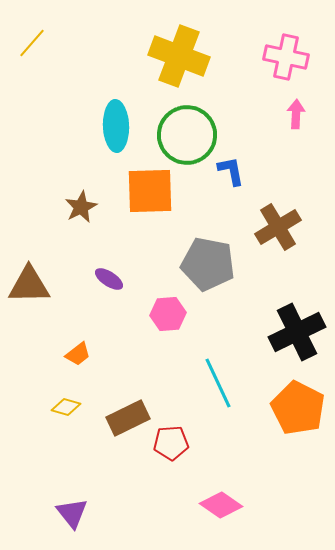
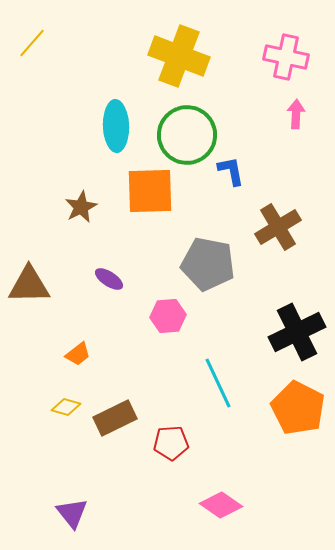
pink hexagon: moved 2 px down
brown rectangle: moved 13 px left
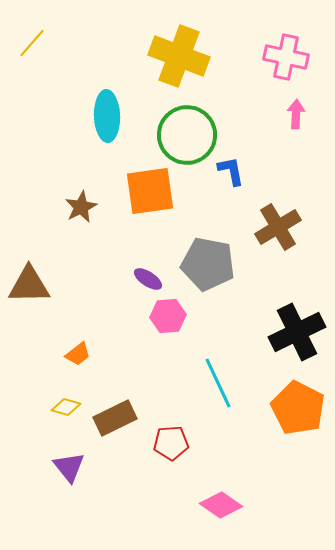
cyan ellipse: moved 9 px left, 10 px up
orange square: rotated 6 degrees counterclockwise
purple ellipse: moved 39 px right
purple triangle: moved 3 px left, 46 px up
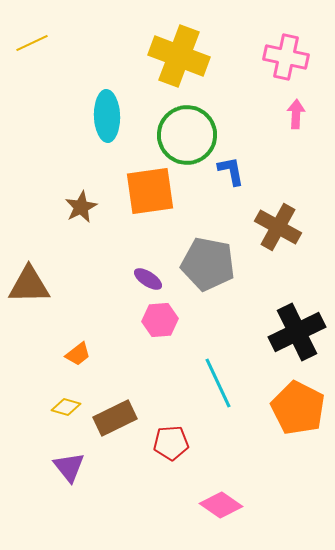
yellow line: rotated 24 degrees clockwise
brown cross: rotated 30 degrees counterclockwise
pink hexagon: moved 8 px left, 4 px down
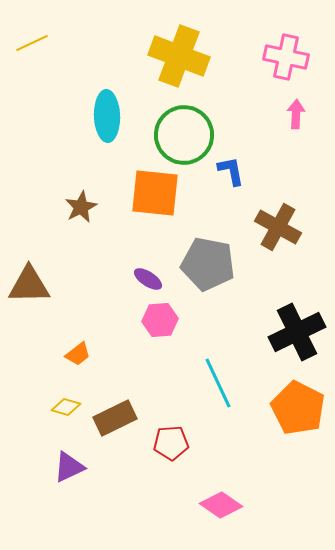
green circle: moved 3 px left
orange square: moved 5 px right, 2 px down; rotated 14 degrees clockwise
purple triangle: rotated 44 degrees clockwise
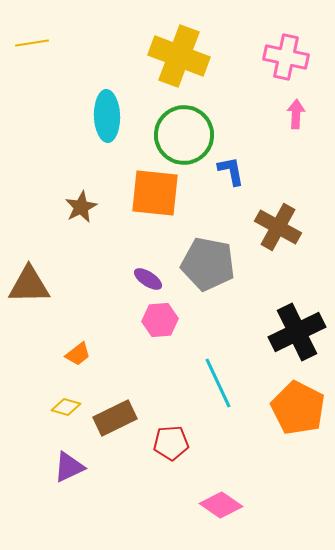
yellow line: rotated 16 degrees clockwise
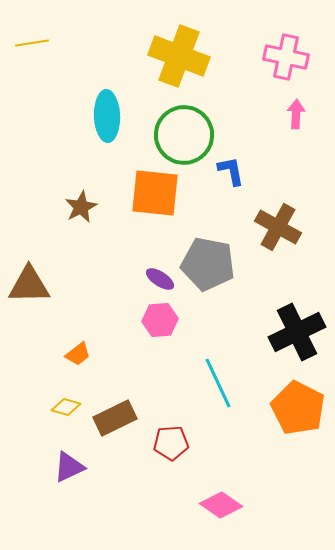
purple ellipse: moved 12 px right
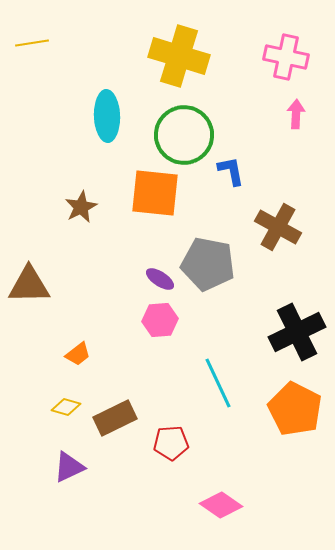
yellow cross: rotated 4 degrees counterclockwise
orange pentagon: moved 3 px left, 1 px down
